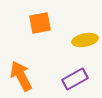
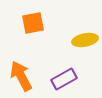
orange square: moved 7 px left
purple rectangle: moved 11 px left
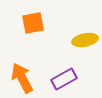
orange arrow: moved 1 px right, 2 px down
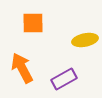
orange square: rotated 10 degrees clockwise
orange arrow: moved 10 px up
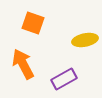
orange square: rotated 20 degrees clockwise
orange arrow: moved 1 px right, 4 px up
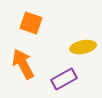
orange square: moved 2 px left
yellow ellipse: moved 2 px left, 7 px down
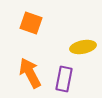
orange arrow: moved 7 px right, 9 px down
purple rectangle: rotated 50 degrees counterclockwise
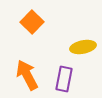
orange square: moved 1 px right, 1 px up; rotated 25 degrees clockwise
orange arrow: moved 3 px left, 2 px down
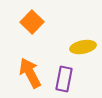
orange arrow: moved 3 px right, 2 px up
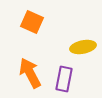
orange square: rotated 20 degrees counterclockwise
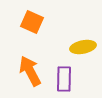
orange arrow: moved 2 px up
purple rectangle: rotated 10 degrees counterclockwise
